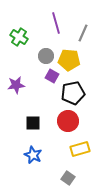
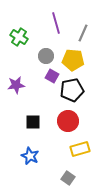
yellow pentagon: moved 4 px right
black pentagon: moved 1 px left, 3 px up
black square: moved 1 px up
blue star: moved 3 px left, 1 px down
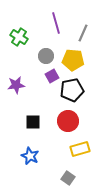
purple square: rotated 32 degrees clockwise
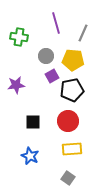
green cross: rotated 24 degrees counterclockwise
yellow rectangle: moved 8 px left; rotated 12 degrees clockwise
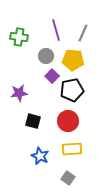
purple line: moved 7 px down
purple square: rotated 16 degrees counterclockwise
purple star: moved 3 px right, 8 px down
black square: moved 1 px up; rotated 14 degrees clockwise
blue star: moved 10 px right
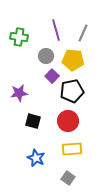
black pentagon: moved 1 px down
blue star: moved 4 px left, 2 px down
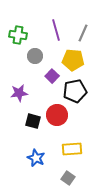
green cross: moved 1 px left, 2 px up
gray circle: moved 11 px left
black pentagon: moved 3 px right
red circle: moved 11 px left, 6 px up
